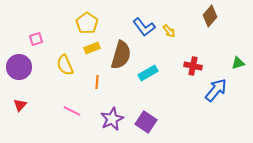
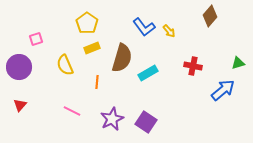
brown semicircle: moved 1 px right, 3 px down
blue arrow: moved 7 px right; rotated 10 degrees clockwise
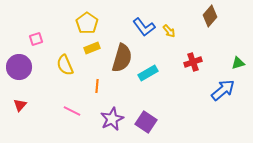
red cross: moved 4 px up; rotated 30 degrees counterclockwise
orange line: moved 4 px down
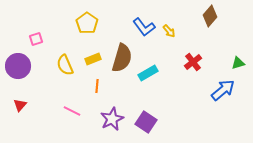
yellow rectangle: moved 1 px right, 11 px down
red cross: rotated 18 degrees counterclockwise
purple circle: moved 1 px left, 1 px up
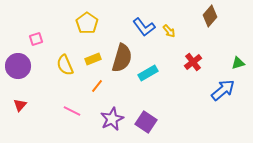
orange line: rotated 32 degrees clockwise
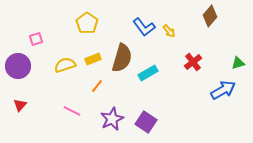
yellow semicircle: rotated 95 degrees clockwise
blue arrow: rotated 10 degrees clockwise
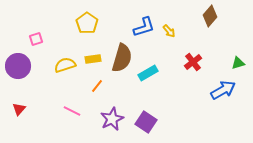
blue L-shape: rotated 70 degrees counterclockwise
yellow rectangle: rotated 14 degrees clockwise
red triangle: moved 1 px left, 4 px down
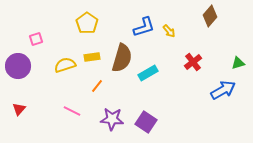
yellow rectangle: moved 1 px left, 2 px up
purple star: rotated 30 degrees clockwise
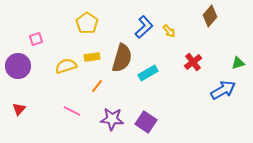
blue L-shape: rotated 25 degrees counterclockwise
yellow semicircle: moved 1 px right, 1 px down
